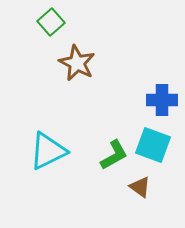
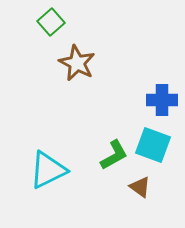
cyan triangle: moved 19 px down
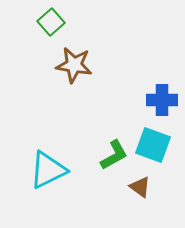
brown star: moved 3 px left, 2 px down; rotated 18 degrees counterclockwise
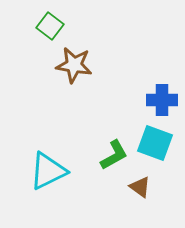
green square: moved 1 px left, 4 px down; rotated 12 degrees counterclockwise
cyan square: moved 2 px right, 2 px up
cyan triangle: moved 1 px down
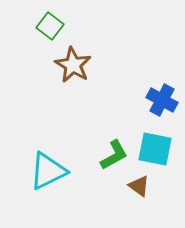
brown star: moved 1 px left; rotated 21 degrees clockwise
blue cross: rotated 28 degrees clockwise
cyan square: moved 6 px down; rotated 9 degrees counterclockwise
brown triangle: moved 1 px left, 1 px up
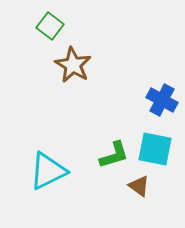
green L-shape: rotated 12 degrees clockwise
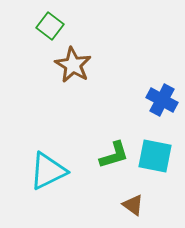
cyan square: moved 7 px down
brown triangle: moved 6 px left, 19 px down
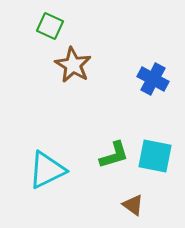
green square: rotated 12 degrees counterclockwise
blue cross: moved 9 px left, 21 px up
cyan triangle: moved 1 px left, 1 px up
